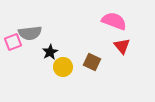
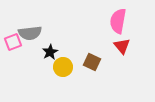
pink semicircle: moved 4 px right; rotated 100 degrees counterclockwise
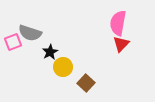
pink semicircle: moved 2 px down
gray semicircle: rotated 25 degrees clockwise
red triangle: moved 1 px left, 2 px up; rotated 24 degrees clockwise
brown square: moved 6 px left, 21 px down; rotated 18 degrees clockwise
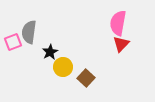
gray semicircle: moved 1 px left, 1 px up; rotated 80 degrees clockwise
brown square: moved 5 px up
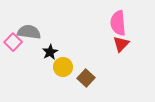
pink semicircle: rotated 15 degrees counterclockwise
gray semicircle: rotated 90 degrees clockwise
pink square: rotated 24 degrees counterclockwise
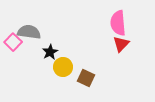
brown square: rotated 18 degrees counterclockwise
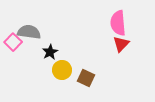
yellow circle: moved 1 px left, 3 px down
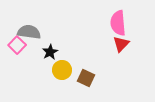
pink square: moved 4 px right, 3 px down
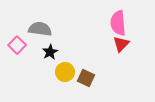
gray semicircle: moved 11 px right, 3 px up
yellow circle: moved 3 px right, 2 px down
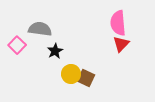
black star: moved 5 px right, 1 px up
yellow circle: moved 6 px right, 2 px down
